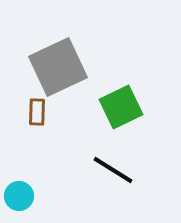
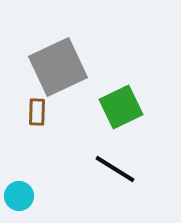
black line: moved 2 px right, 1 px up
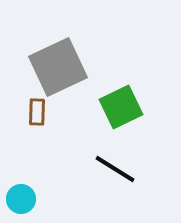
cyan circle: moved 2 px right, 3 px down
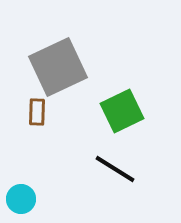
green square: moved 1 px right, 4 px down
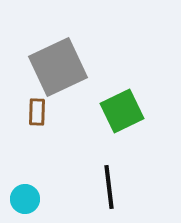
black line: moved 6 px left, 18 px down; rotated 51 degrees clockwise
cyan circle: moved 4 px right
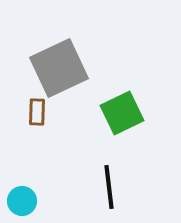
gray square: moved 1 px right, 1 px down
green square: moved 2 px down
cyan circle: moved 3 px left, 2 px down
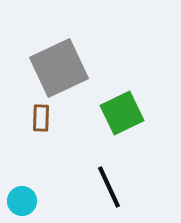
brown rectangle: moved 4 px right, 6 px down
black line: rotated 18 degrees counterclockwise
